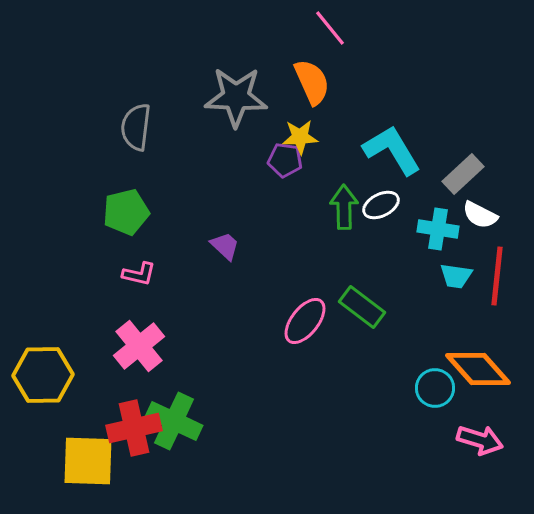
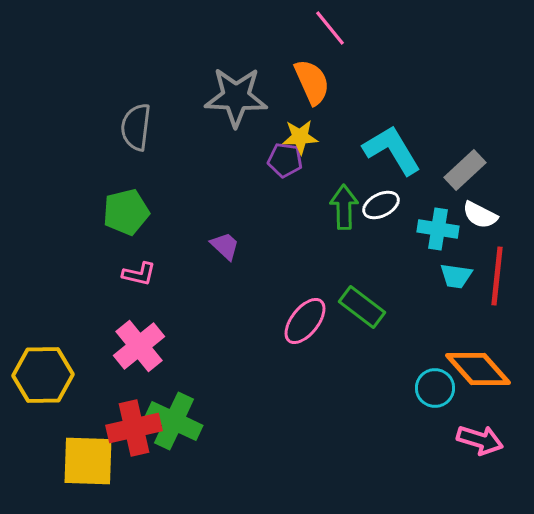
gray rectangle: moved 2 px right, 4 px up
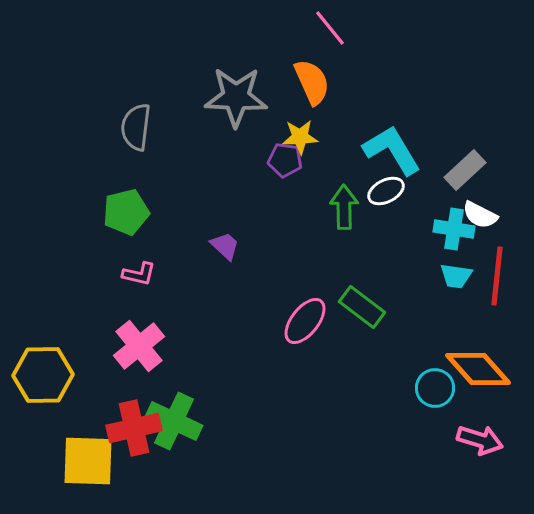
white ellipse: moved 5 px right, 14 px up
cyan cross: moved 16 px right
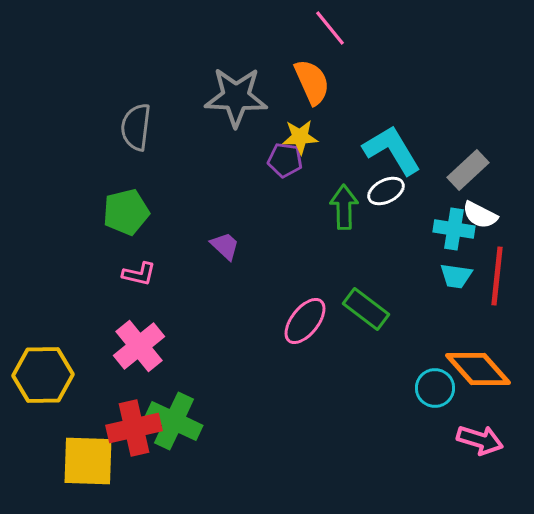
gray rectangle: moved 3 px right
green rectangle: moved 4 px right, 2 px down
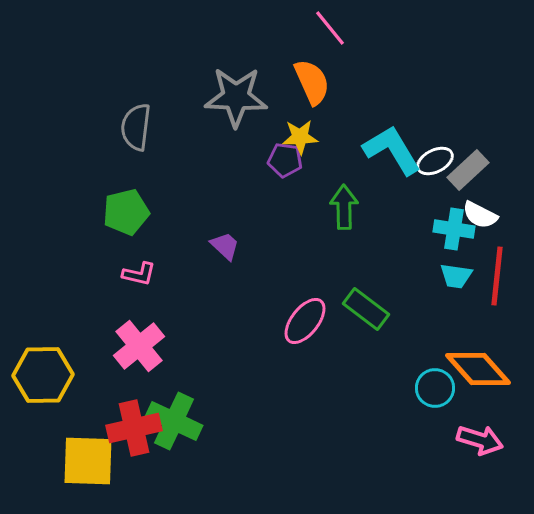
white ellipse: moved 49 px right, 30 px up
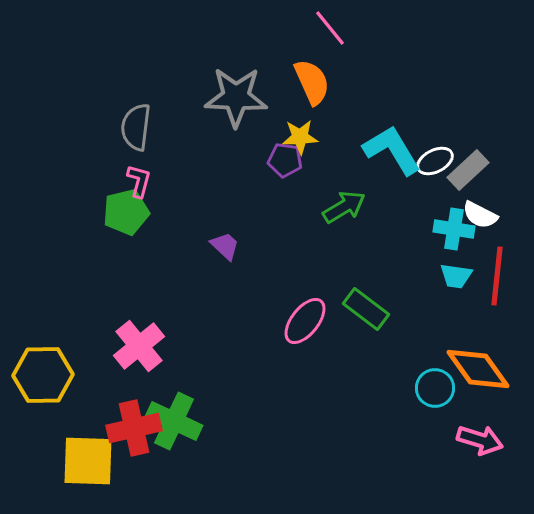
green arrow: rotated 60 degrees clockwise
pink L-shape: moved 93 px up; rotated 88 degrees counterclockwise
orange diamond: rotated 6 degrees clockwise
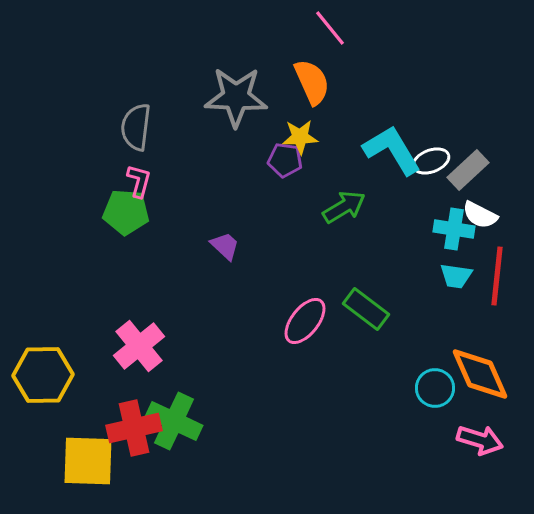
white ellipse: moved 4 px left; rotated 6 degrees clockwise
green pentagon: rotated 18 degrees clockwise
orange diamond: moved 2 px right, 5 px down; rotated 12 degrees clockwise
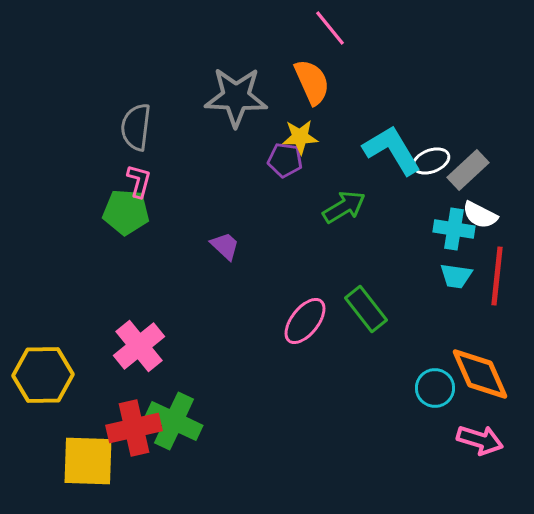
green rectangle: rotated 15 degrees clockwise
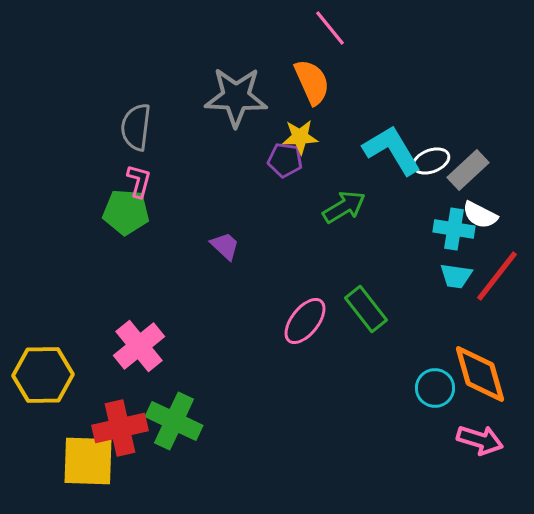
red line: rotated 32 degrees clockwise
orange diamond: rotated 8 degrees clockwise
red cross: moved 14 px left
